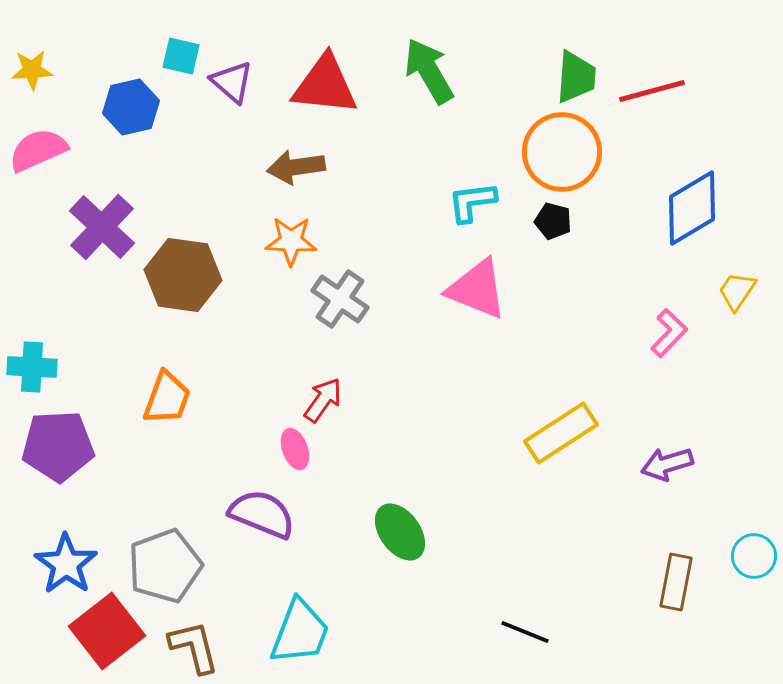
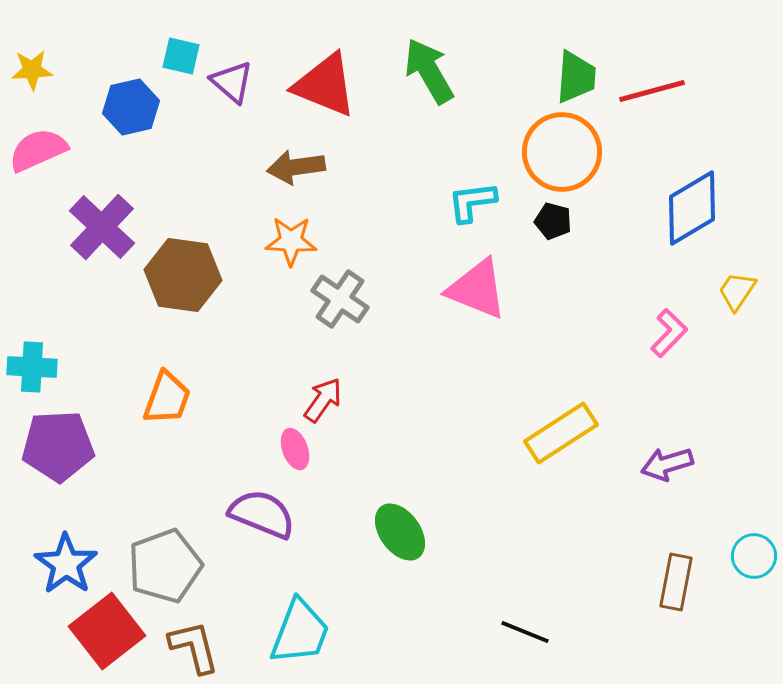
red triangle: rotated 16 degrees clockwise
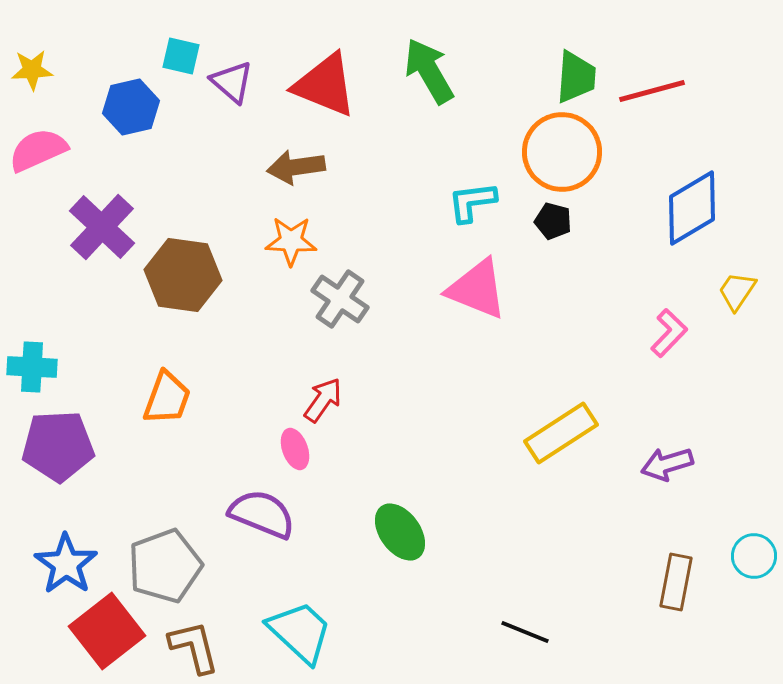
cyan trapezoid: rotated 68 degrees counterclockwise
